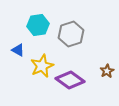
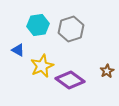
gray hexagon: moved 5 px up
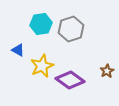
cyan hexagon: moved 3 px right, 1 px up
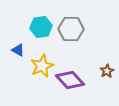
cyan hexagon: moved 3 px down
gray hexagon: rotated 20 degrees clockwise
purple diamond: rotated 12 degrees clockwise
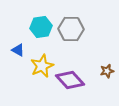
brown star: rotated 16 degrees clockwise
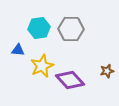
cyan hexagon: moved 2 px left, 1 px down
blue triangle: rotated 24 degrees counterclockwise
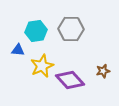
cyan hexagon: moved 3 px left, 3 px down
brown star: moved 4 px left
